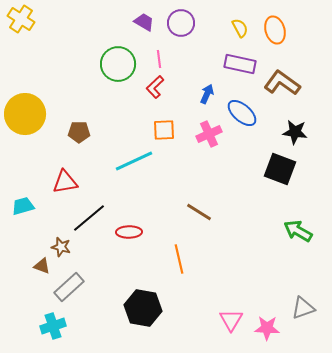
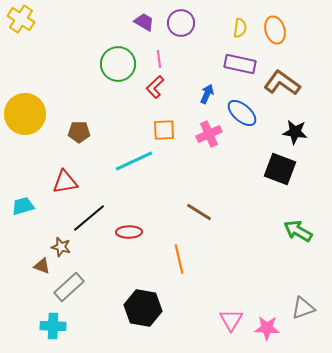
yellow semicircle: rotated 36 degrees clockwise
cyan cross: rotated 20 degrees clockwise
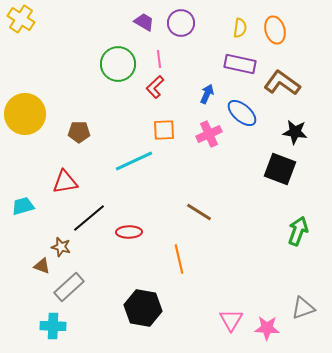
green arrow: rotated 80 degrees clockwise
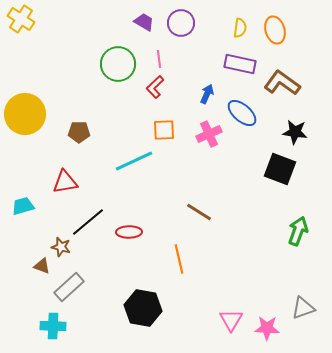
black line: moved 1 px left, 4 px down
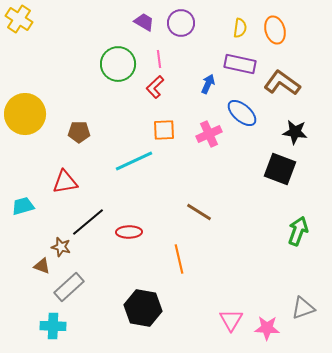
yellow cross: moved 2 px left
blue arrow: moved 1 px right, 10 px up
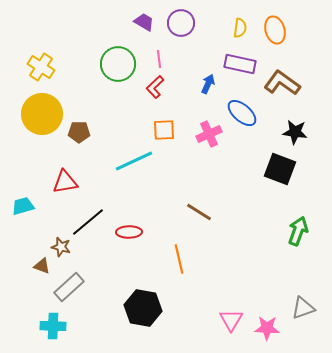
yellow cross: moved 22 px right, 48 px down
yellow circle: moved 17 px right
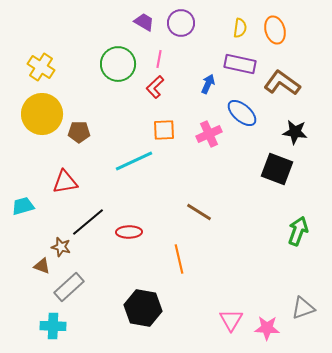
pink line: rotated 18 degrees clockwise
black square: moved 3 px left
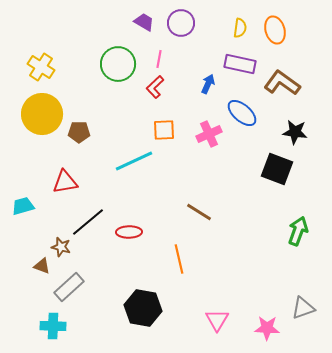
pink triangle: moved 14 px left
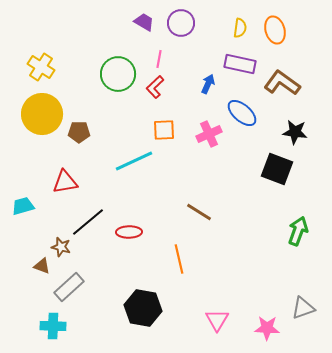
green circle: moved 10 px down
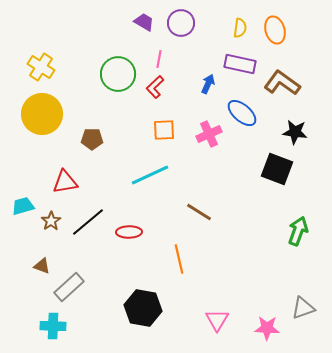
brown pentagon: moved 13 px right, 7 px down
cyan line: moved 16 px right, 14 px down
brown star: moved 10 px left, 26 px up; rotated 24 degrees clockwise
